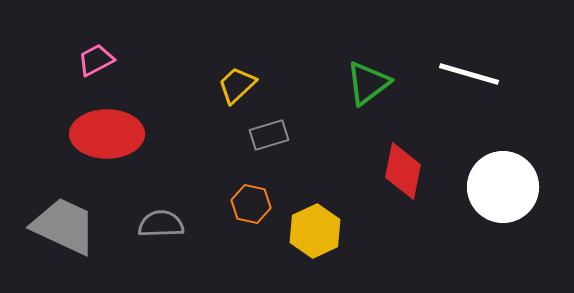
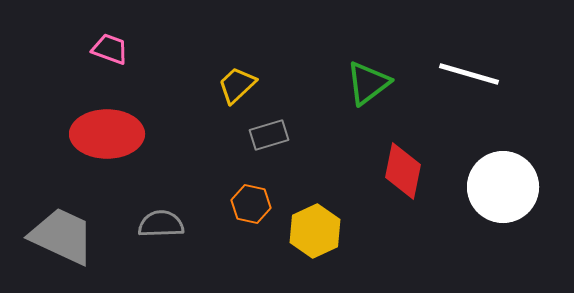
pink trapezoid: moved 14 px right, 11 px up; rotated 48 degrees clockwise
gray trapezoid: moved 2 px left, 10 px down
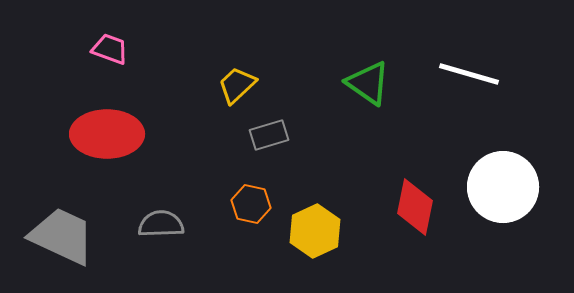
green triangle: rotated 48 degrees counterclockwise
red diamond: moved 12 px right, 36 px down
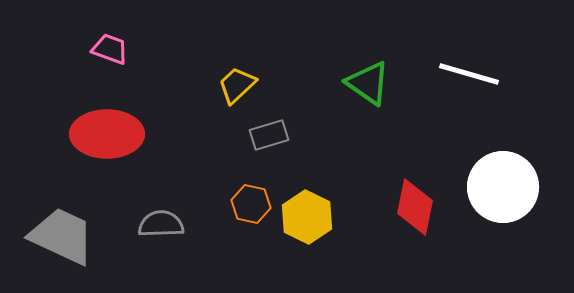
yellow hexagon: moved 8 px left, 14 px up; rotated 9 degrees counterclockwise
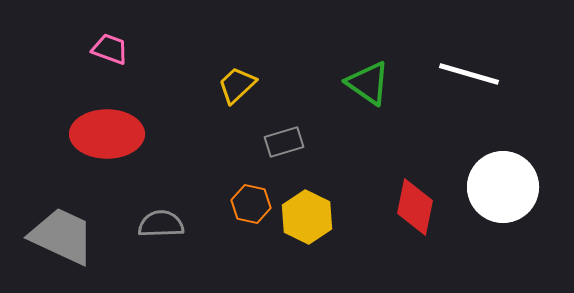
gray rectangle: moved 15 px right, 7 px down
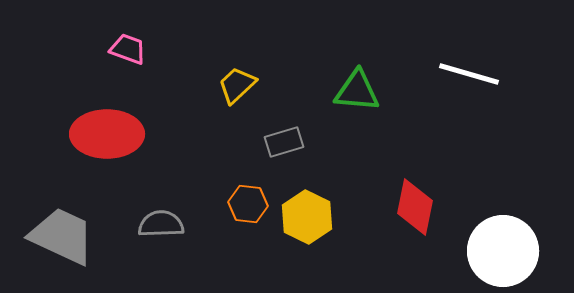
pink trapezoid: moved 18 px right
green triangle: moved 11 px left, 8 px down; rotated 30 degrees counterclockwise
white circle: moved 64 px down
orange hexagon: moved 3 px left; rotated 6 degrees counterclockwise
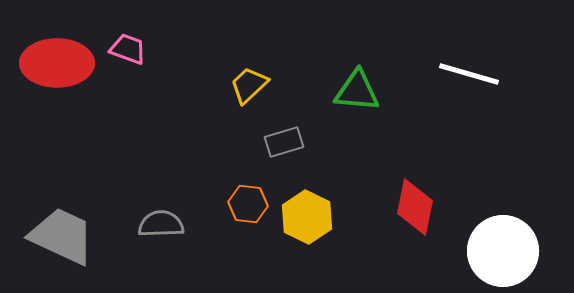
yellow trapezoid: moved 12 px right
red ellipse: moved 50 px left, 71 px up
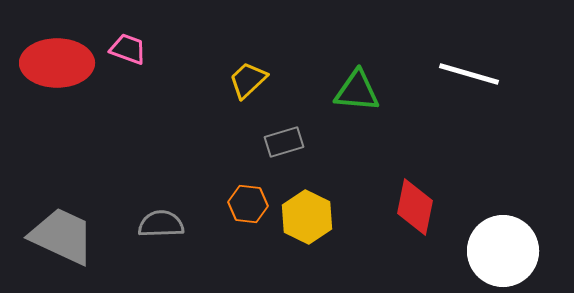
yellow trapezoid: moved 1 px left, 5 px up
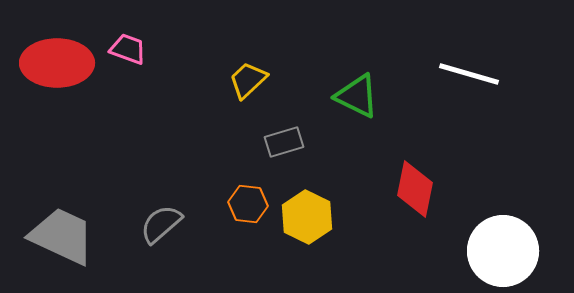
green triangle: moved 5 px down; rotated 21 degrees clockwise
red diamond: moved 18 px up
gray semicircle: rotated 39 degrees counterclockwise
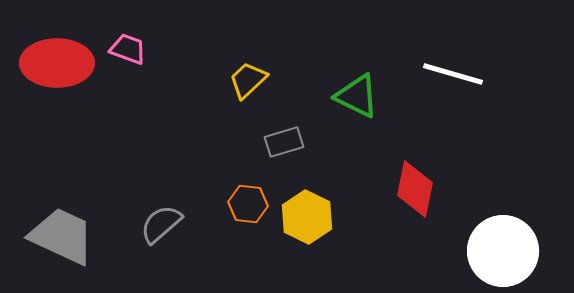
white line: moved 16 px left
